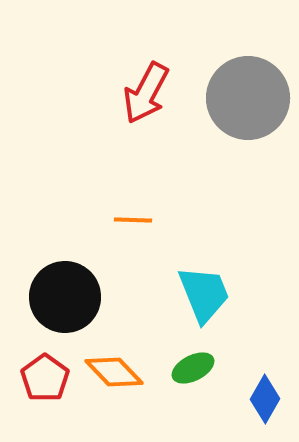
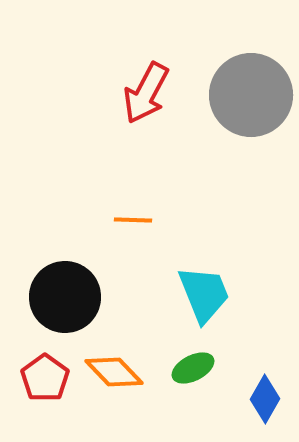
gray circle: moved 3 px right, 3 px up
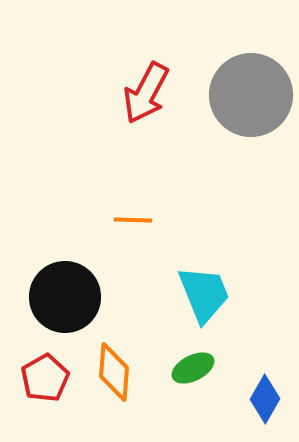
orange diamond: rotated 48 degrees clockwise
red pentagon: rotated 6 degrees clockwise
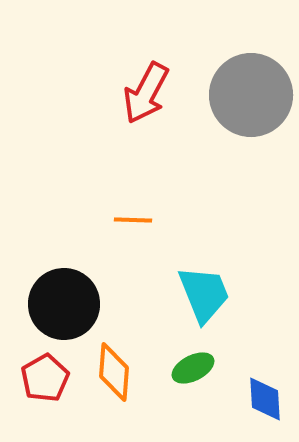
black circle: moved 1 px left, 7 px down
blue diamond: rotated 33 degrees counterclockwise
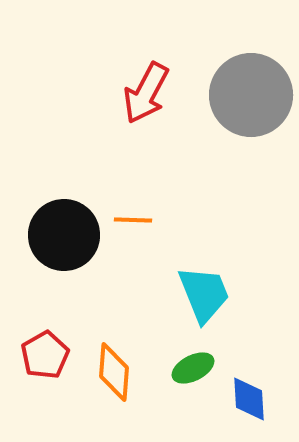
black circle: moved 69 px up
red pentagon: moved 23 px up
blue diamond: moved 16 px left
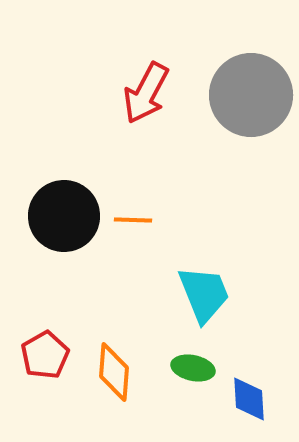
black circle: moved 19 px up
green ellipse: rotated 39 degrees clockwise
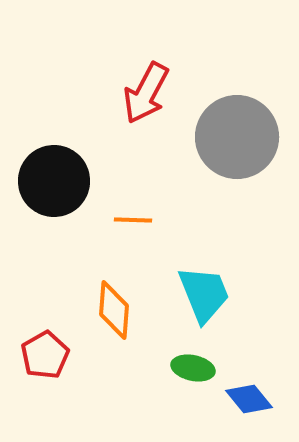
gray circle: moved 14 px left, 42 px down
black circle: moved 10 px left, 35 px up
orange diamond: moved 62 px up
blue diamond: rotated 36 degrees counterclockwise
